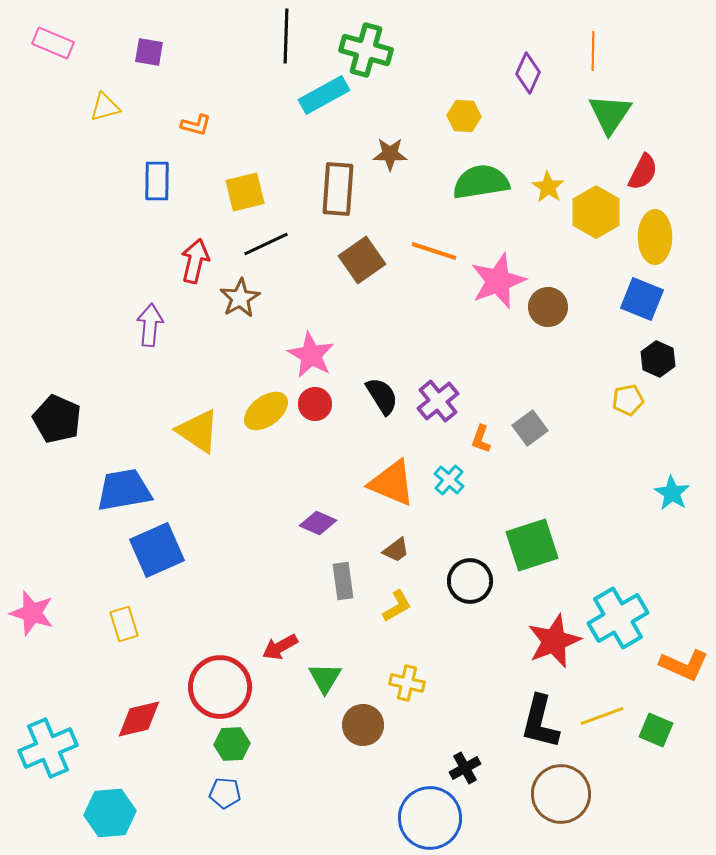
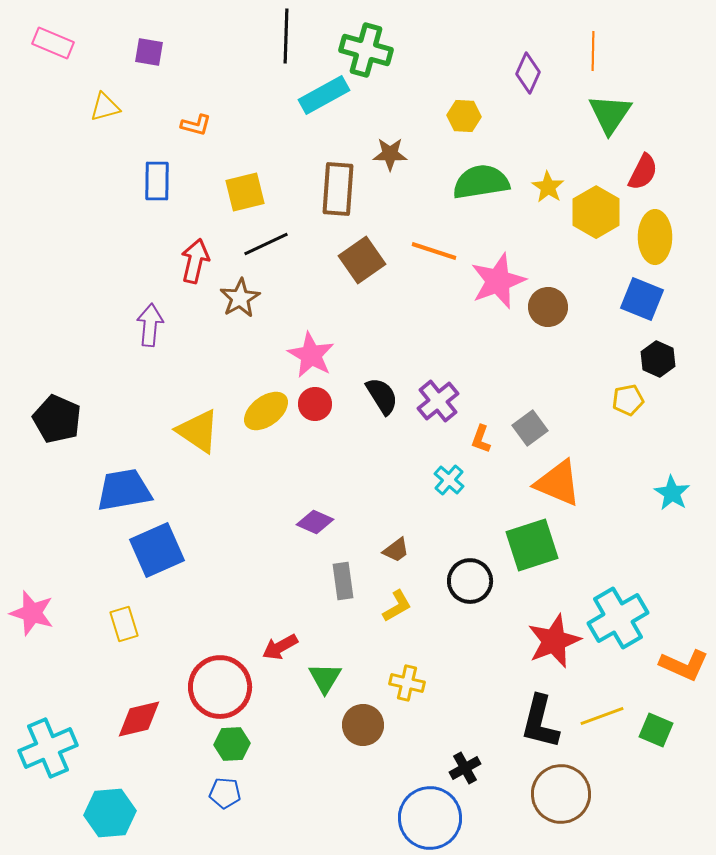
orange triangle at (392, 483): moved 166 px right
purple diamond at (318, 523): moved 3 px left, 1 px up
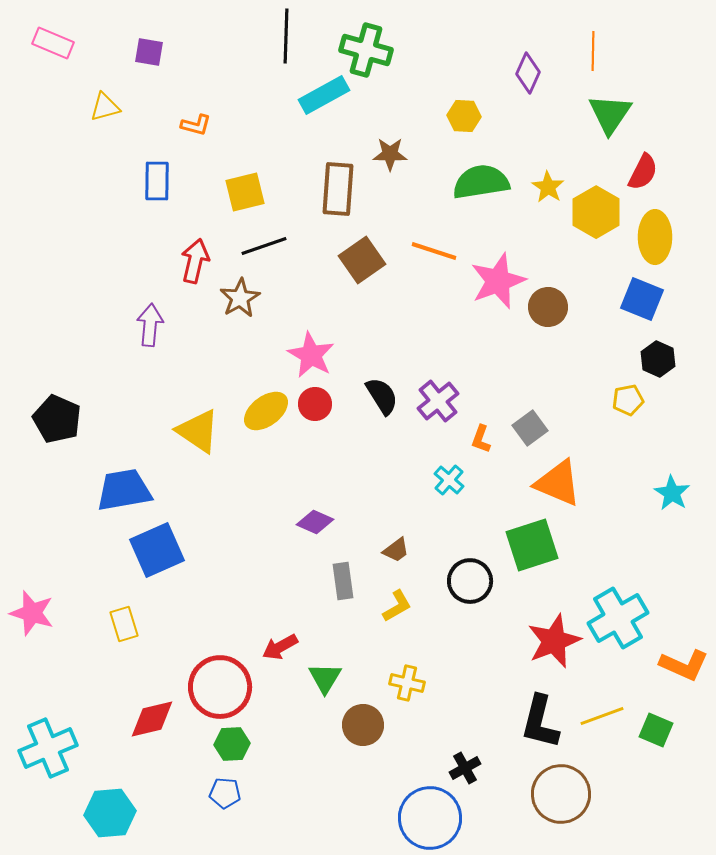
black line at (266, 244): moved 2 px left, 2 px down; rotated 6 degrees clockwise
red diamond at (139, 719): moved 13 px right
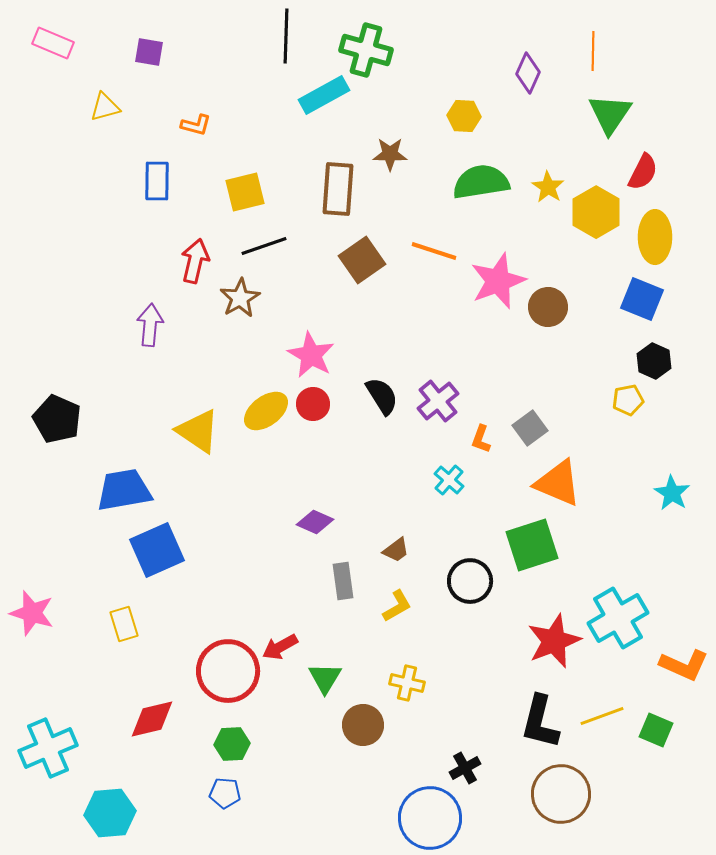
black hexagon at (658, 359): moved 4 px left, 2 px down
red circle at (315, 404): moved 2 px left
red circle at (220, 687): moved 8 px right, 16 px up
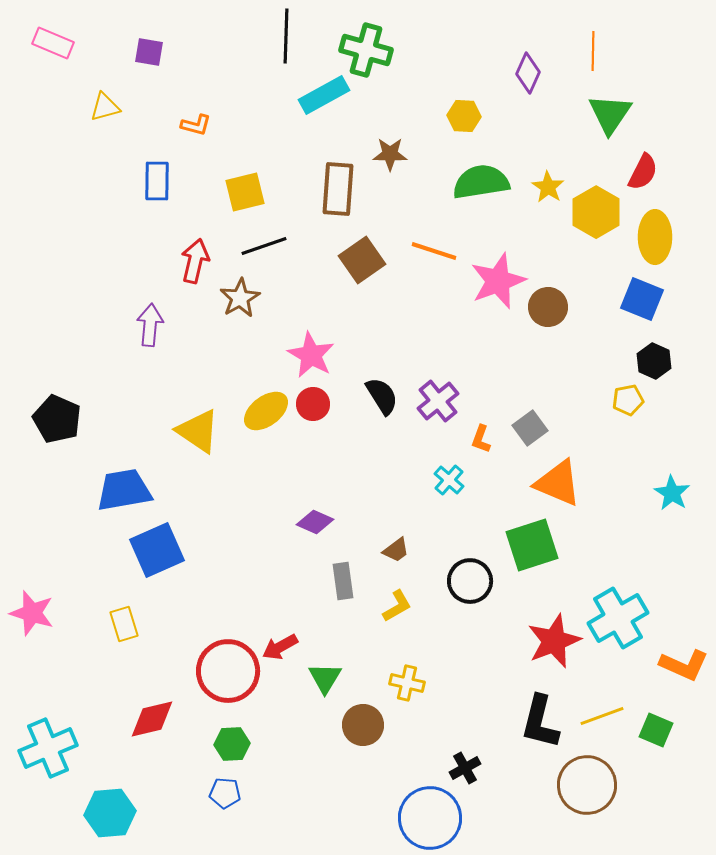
brown circle at (561, 794): moved 26 px right, 9 px up
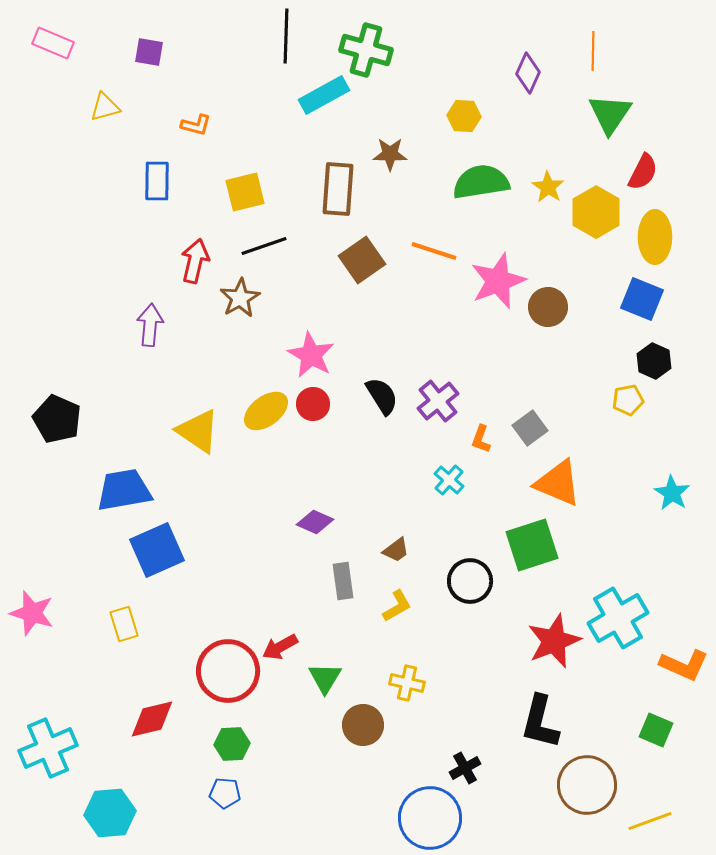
yellow line at (602, 716): moved 48 px right, 105 px down
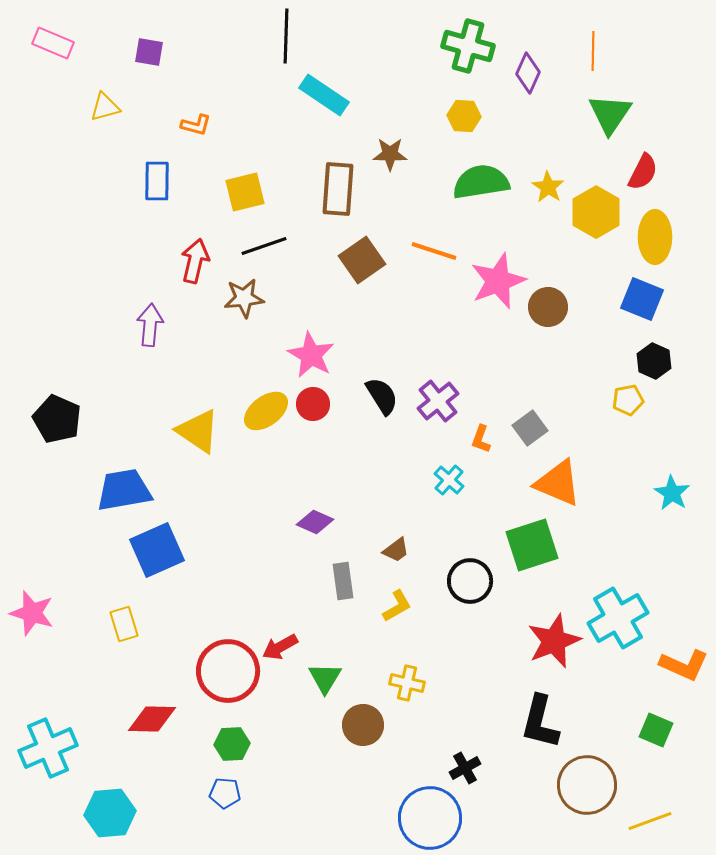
green cross at (366, 50): moved 102 px right, 4 px up
cyan rectangle at (324, 95): rotated 63 degrees clockwise
brown star at (240, 298): moved 4 px right; rotated 24 degrees clockwise
red diamond at (152, 719): rotated 15 degrees clockwise
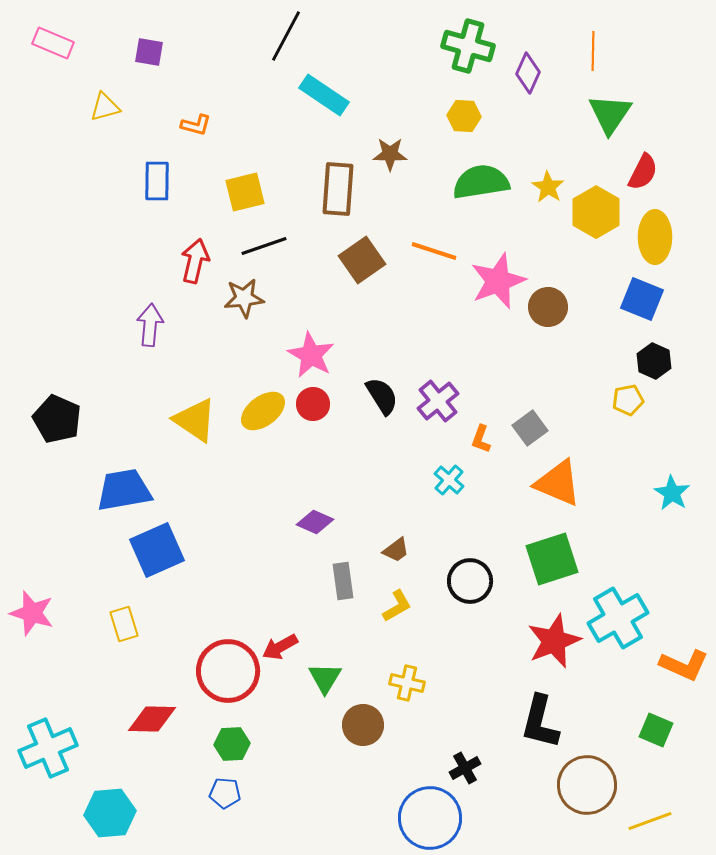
black line at (286, 36): rotated 26 degrees clockwise
yellow ellipse at (266, 411): moved 3 px left
yellow triangle at (198, 431): moved 3 px left, 11 px up
green square at (532, 545): moved 20 px right, 14 px down
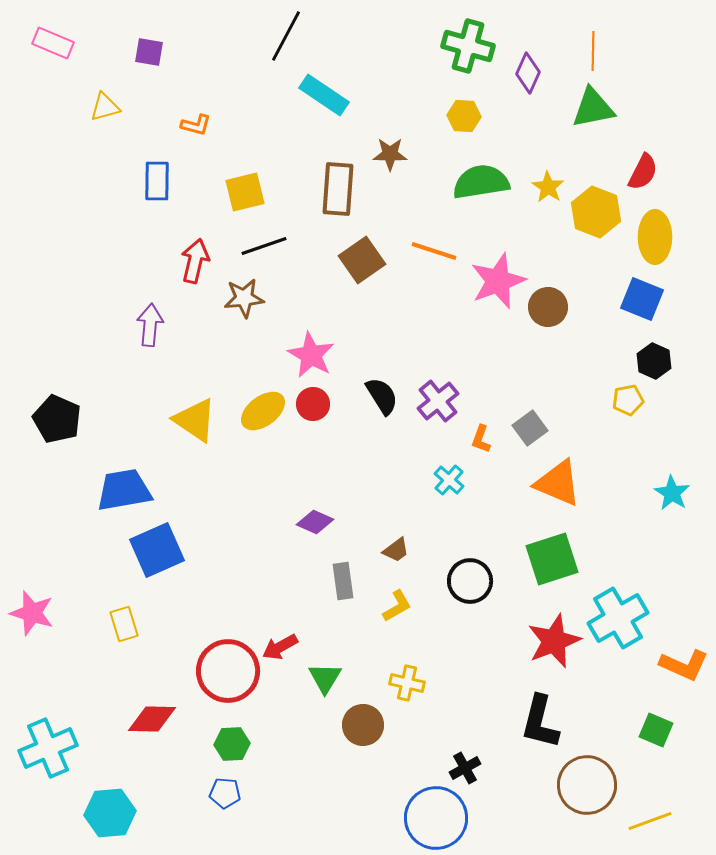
green triangle at (610, 114): moved 17 px left, 6 px up; rotated 45 degrees clockwise
yellow hexagon at (596, 212): rotated 9 degrees counterclockwise
blue circle at (430, 818): moved 6 px right
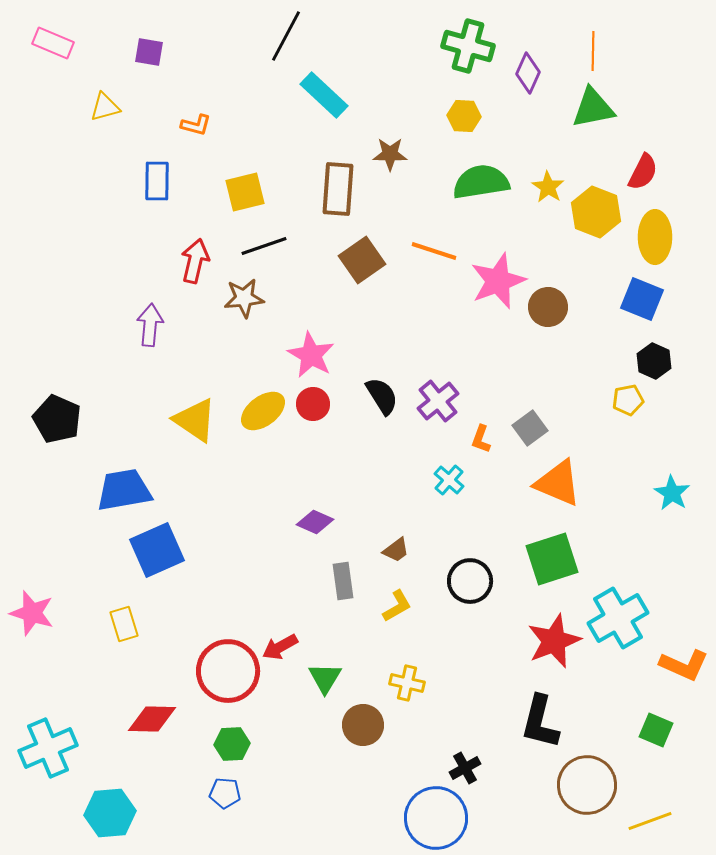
cyan rectangle at (324, 95): rotated 9 degrees clockwise
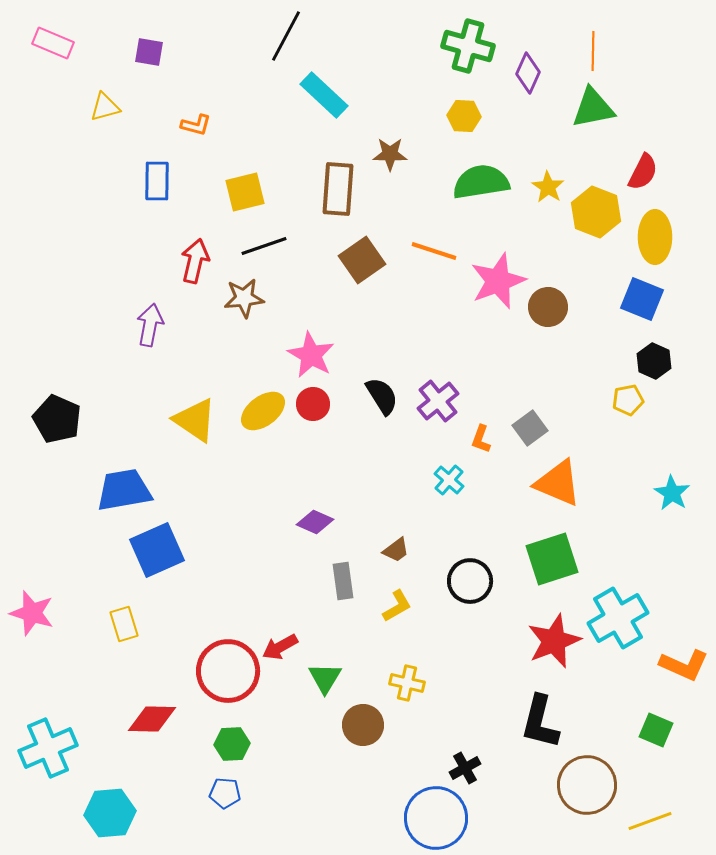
purple arrow at (150, 325): rotated 6 degrees clockwise
